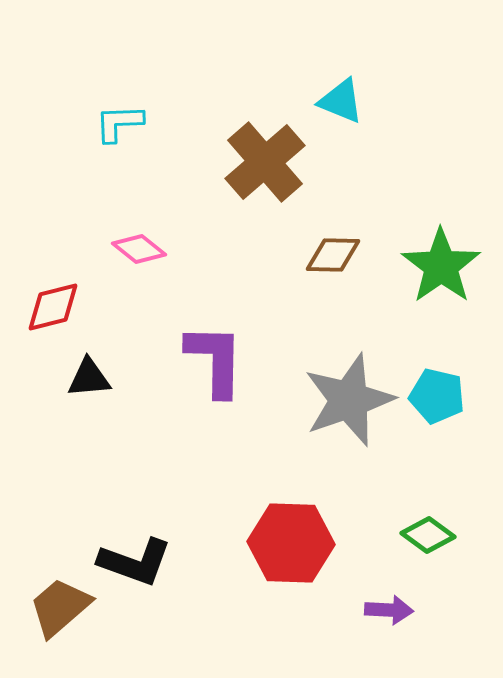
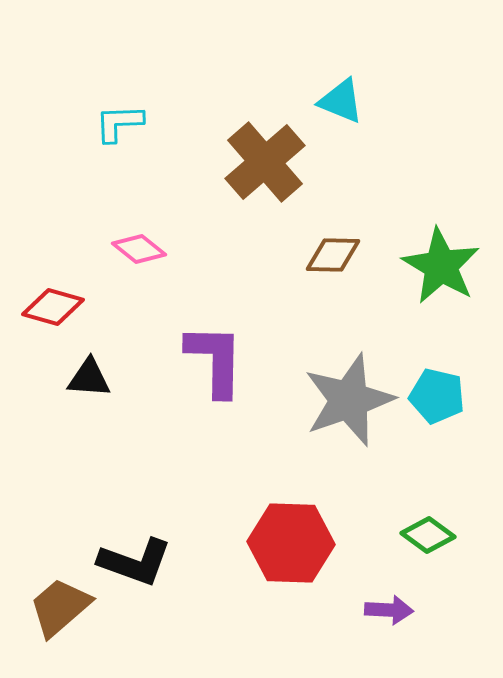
green star: rotated 6 degrees counterclockwise
red diamond: rotated 30 degrees clockwise
black triangle: rotated 9 degrees clockwise
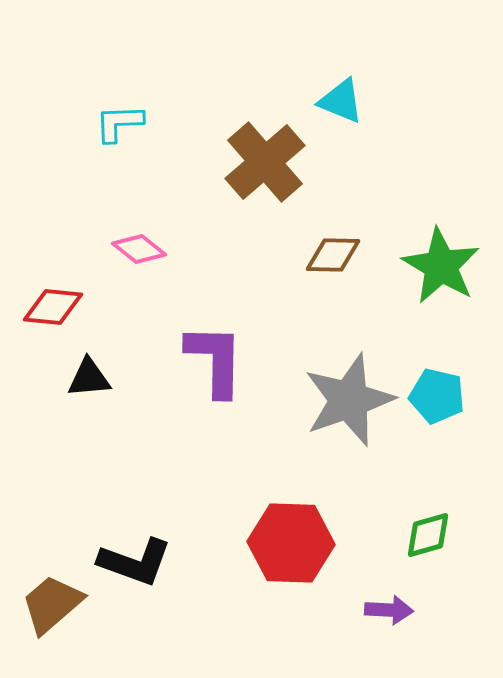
red diamond: rotated 10 degrees counterclockwise
black triangle: rotated 9 degrees counterclockwise
green diamond: rotated 52 degrees counterclockwise
brown trapezoid: moved 8 px left, 3 px up
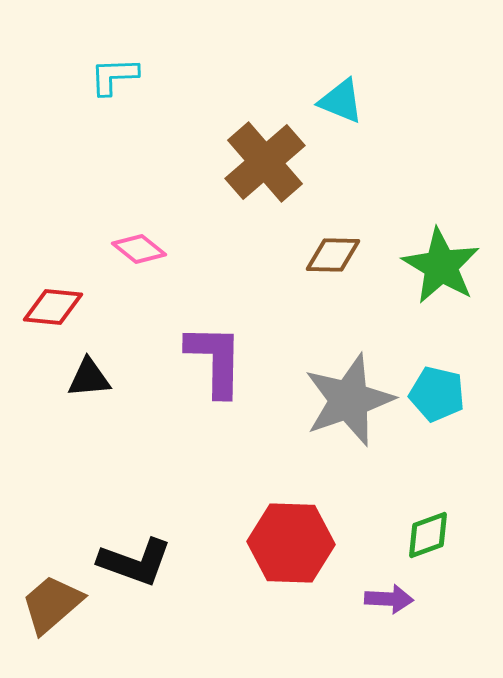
cyan L-shape: moved 5 px left, 47 px up
cyan pentagon: moved 2 px up
green diamond: rotated 4 degrees counterclockwise
purple arrow: moved 11 px up
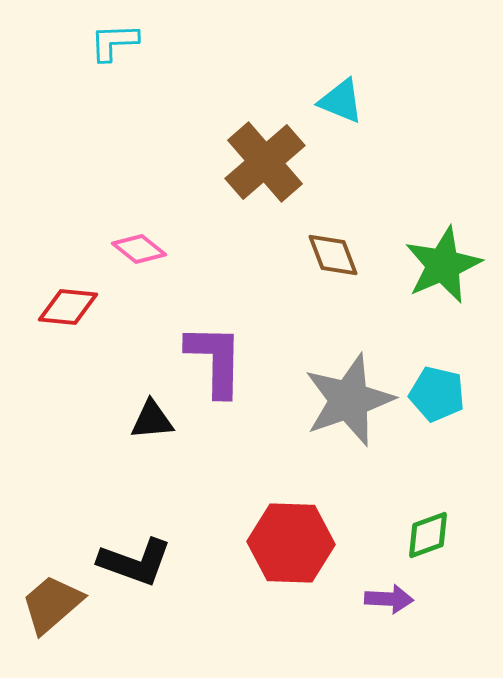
cyan L-shape: moved 34 px up
brown diamond: rotated 68 degrees clockwise
green star: moved 2 px right, 1 px up; rotated 18 degrees clockwise
red diamond: moved 15 px right
black triangle: moved 63 px right, 42 px down
